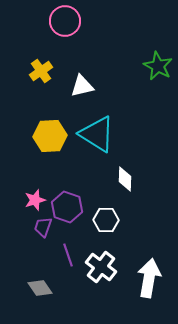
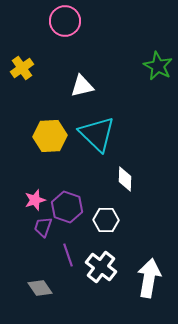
yellow cross: moved 19 px left, 3 px up
cyan triangle: rotated 12 degrees clockwise
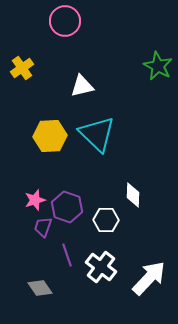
white diamond: moved 8 px right, 16 px down
purple line: moved 1 px left
white arrow: rotated 33 degrees clockwise
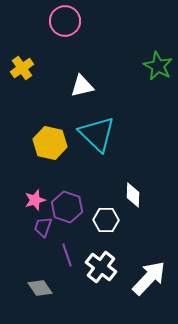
yellow hexagon: moved 7 px down; rotated 16 degrees clockwise
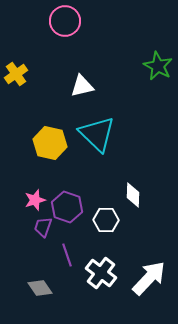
yellow cross: moved 6 px left, 6 px down
white cross: moved 6 px down
